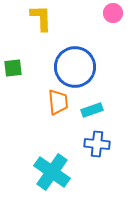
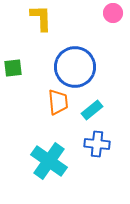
cyan rectangle: rotated 20 degrees counterclockwise
cyan cross: moved 3 px left, 11 px up
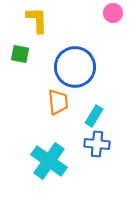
yellow L-shape: moved 4 px left, 2 px down
green square: moved 7 px right, 14 px up; rotated 18 degrees clockwise
cyan rectangle: moved 2 px right, 6 px down; rotated 20 degrees counterclockwise
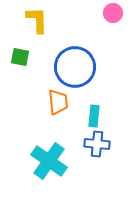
green square: moved 3 px down
cyan rectangle: rotated 25 degrees counterclockwise
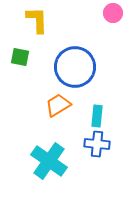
orange trapezoid: moved 3 px down; rotated 116 degrees counterclockwise
cyan rectangle: moved 3 px right
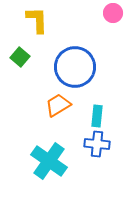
green square: rotated 30 degrees clockwise
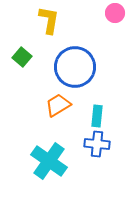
pink circle: moved 2 px right
yellow L-shape: moved 12 px right; rotated 12 degrees clockwise
green square: moved 2 px right
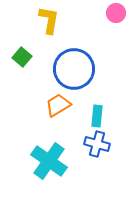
pink circle: moved 1 px right
blue circle: moved 1 px left, 2 px down
blue cross: rotated 10 degrees clockwise
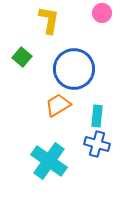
pink circle: moved 14 px left
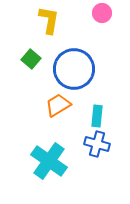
green square: moved 9 px right, 2 px down
